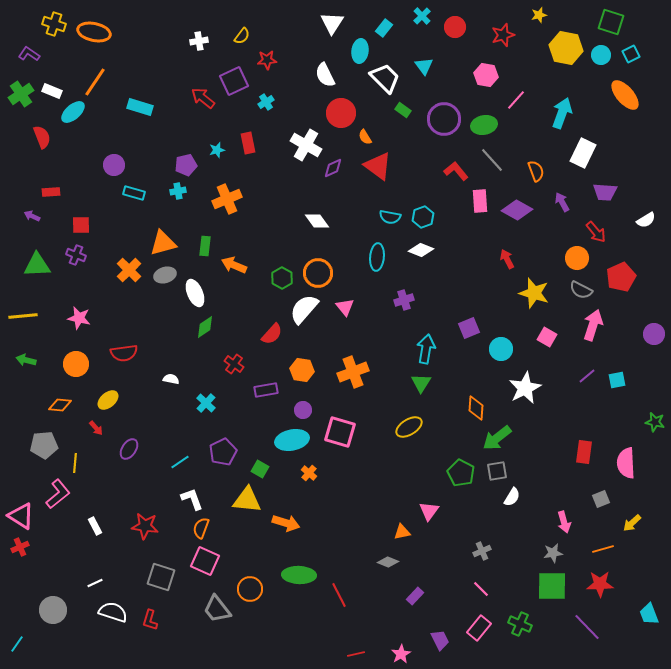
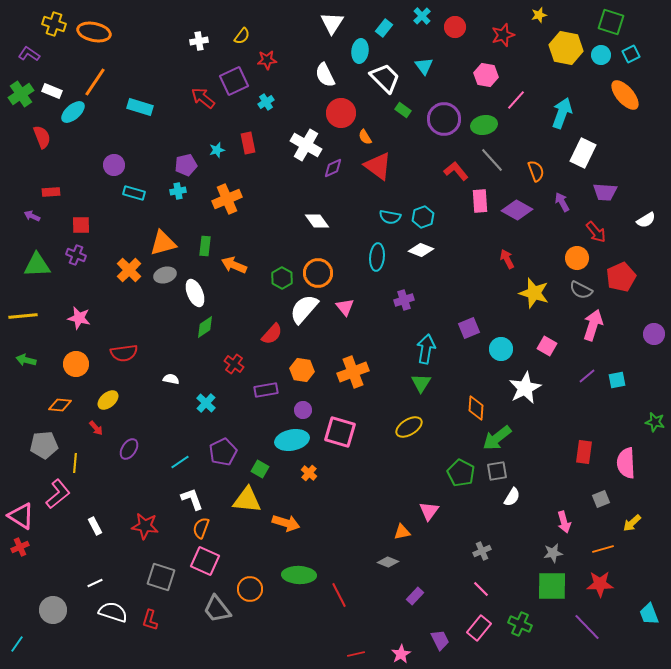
pink square at (547, 337): moved 9 px down
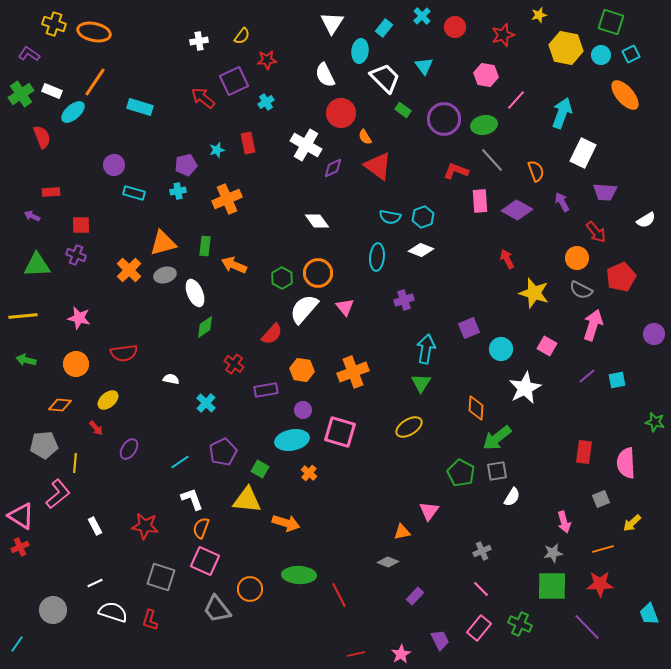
red L-shape at (456, 171): rotated 30 degrees counterclockwise
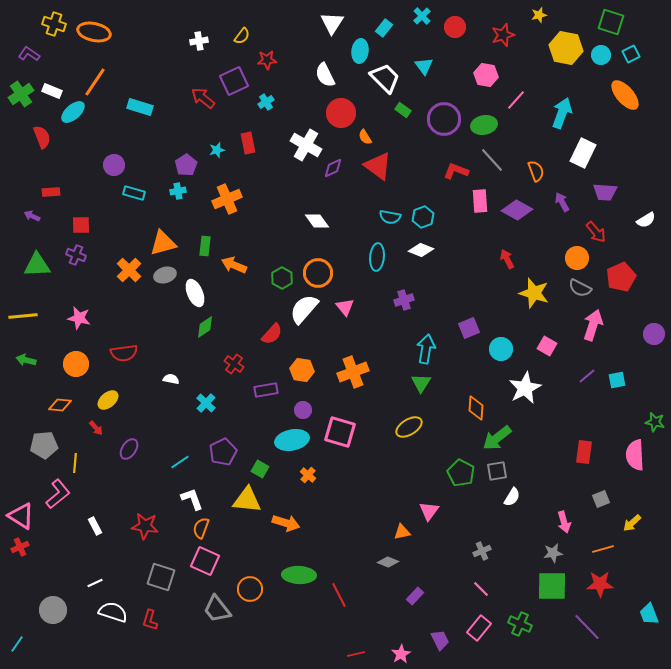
purple pentagon at (186, 165): rotated 20 degrees counterclockwise
gray semicircle at (581, 290): moved 1 px left, 2 px up
pink semicircle at (626, 463): moved 9 px right, 8 px up
orange cross at (309, 473): moved 1 px left, 2 px down
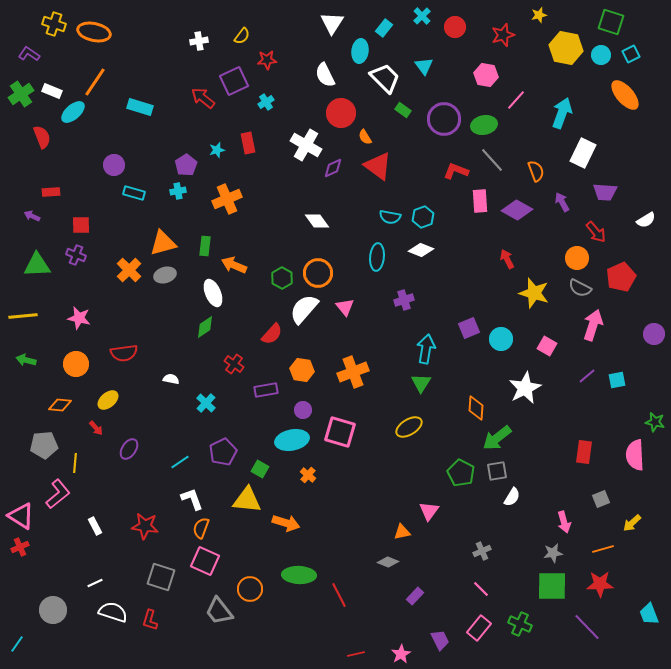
white ellipse at (195, 293): moved 18 px right
cyan circle at (501, 349): moved 10 px up
gray trapezoid at (217, 609): moved 2 px right, 2 px down
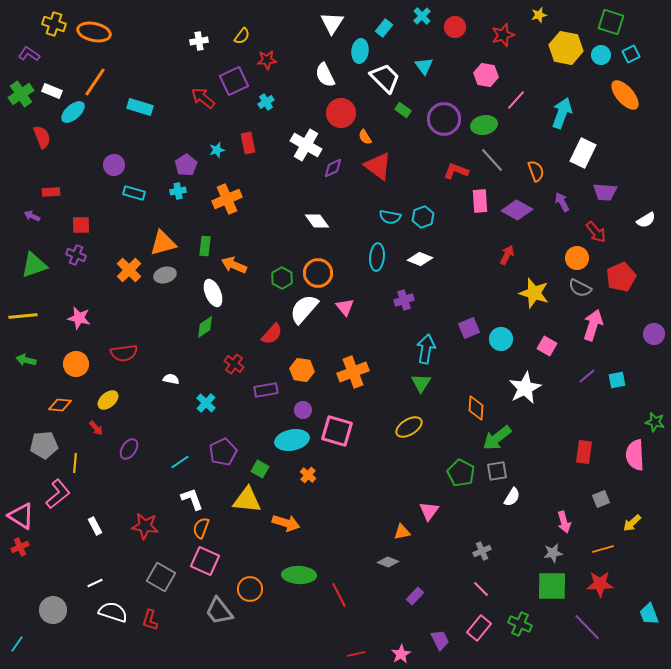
white diamond at (421, 250): moved 1 px left, 9 px down
red arrow at (507, 259): moved 4 px up; rotated 54 degrees clockwise
green triangle at (37, 265): moved 3 px left; rotated 16 degrees counterclockwise
pink square at (340, 432): moved 3 px left, 1 px up
gray square at (161, 577): rotated 12 degrees clockwise
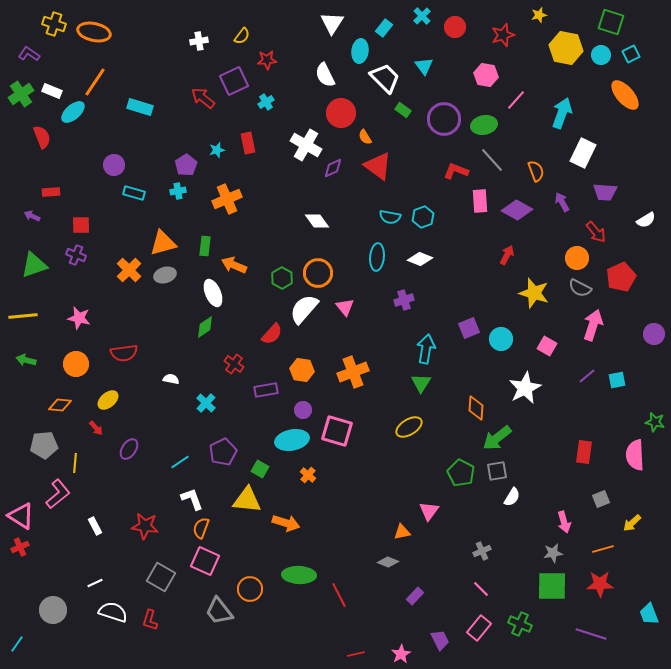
purple line at (587, 627): moved 4 px right, 7 px down; rotated 28 degrees counterclockwise
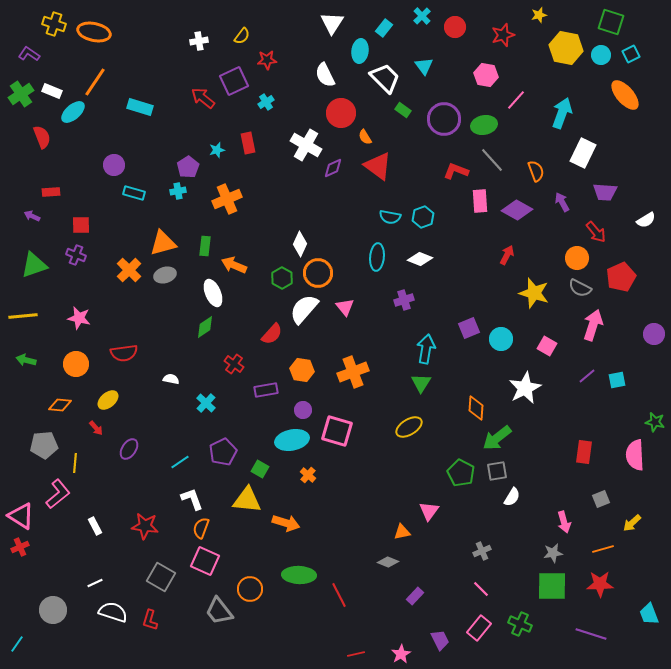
purple pentagon at (186, 165): moved 2 px right, 2 px down
white diamond at (317, 221): moved 17 px left, 23 px down; rotated 60 degrees clockwise
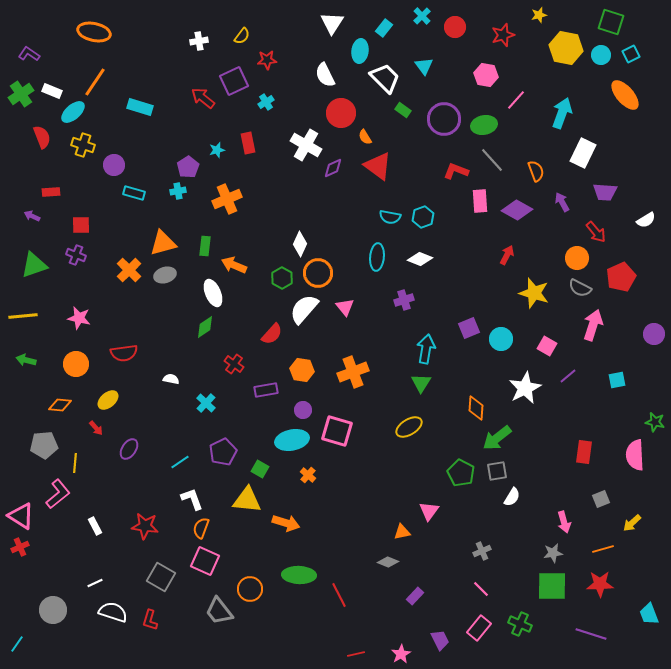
yellow cross at (54, 24): moved 29 px right, 121 px down
purple line at (587, 376): moved 19 px left
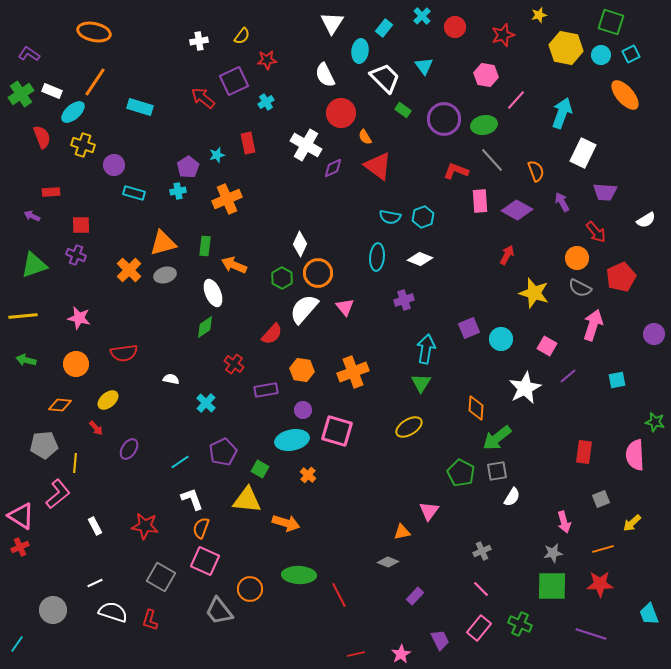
cyan star at (217, 150): moved 5 px down
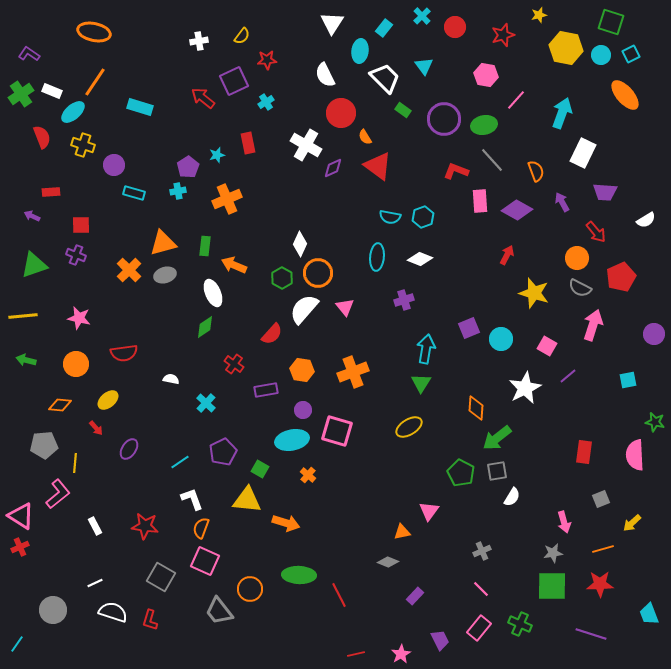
cyan square at (617, 380): moved 11 px right
